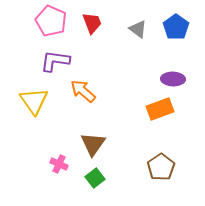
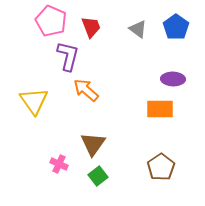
red trapezoid: moved 1 px left, 4 px down
purple L-shape: moved 13 px right, 5 px up; rotated 96 degrees clockwise
orange arrow: moved 3 px right, 1 px up
orange rectangle: rotated 20 degrees clockwise
green square: moved 3 px right, 2 px up
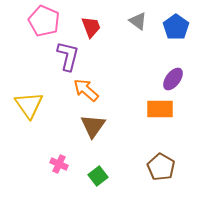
pink pentagon: moved 7 px left
gray triangle: moved 8 px up
purple ellipse: rotated 55 degrees counterclockwise
yellow triangle: moved 5 px left, 4 px down
brown triangle: moved 18 px up
brown pentagon: rotated 8 degrees counterclockwise
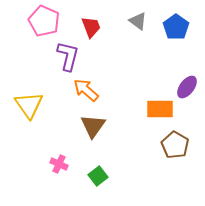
purple ellipse: moved 14 px right, 8 px down
brown pentagon: moved 14 px right, 22 px up
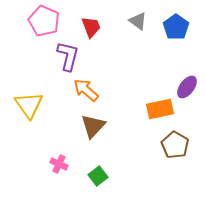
orange rectangle: rotated 12 degrees counterclockwise
brown triangle: rotated 8 degrees clockwise
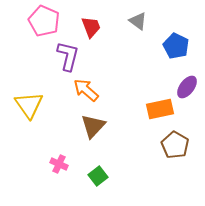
blue pentagon: moved 19 px down; rotated 10 degrees counterclockwise
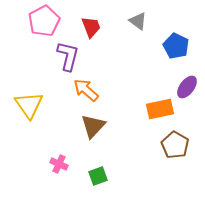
pink pentagon: rotated 20 degrees clockwise
green square: rotated 18 degrees clockwise
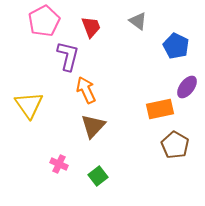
orange arrow: rotated 24 degrees clockwise
green square: rotated 18 degrees counterclockwise
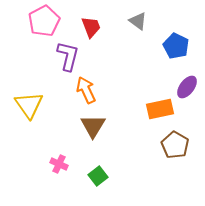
brown triangle: rotated 12 degrees counterclockwise
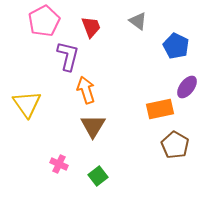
orange arrow: rotated 8 degrees clockwise
yellow triangle: moved 2 px left, 1 px up
